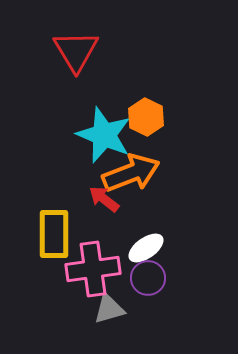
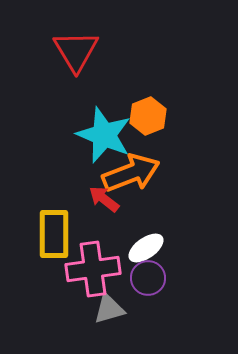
orange hexagon: moved 2 px right, 1 px up; rotated 12 degrees clockwise
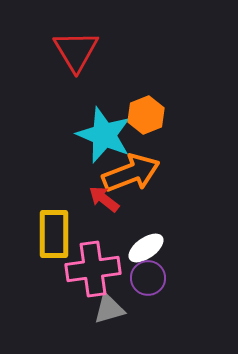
orange hexagon: moved 2 px left, 1 px up
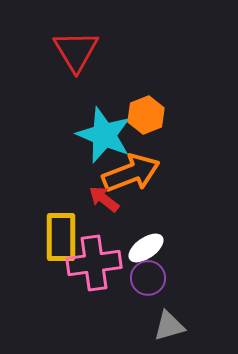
yellow rectangle: moved 7 px right, 3 px down
pink cross: moved 1 px right, 6 px up
gray triangle: moved 60 px right, 17 px down
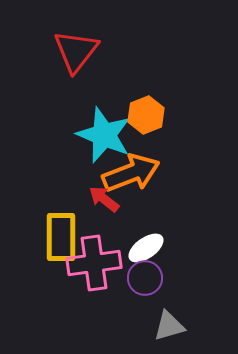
red triangle: rotated 9 degrees clockwise
purple circle: moved 3 px left
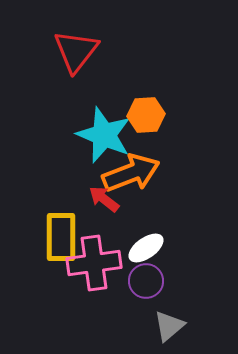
orange hexagon: rotated 18 degrees clockwise
purple circle: moved 1 px right, 3 px down
gray triangle: rotated 24 degrees counterclockwise
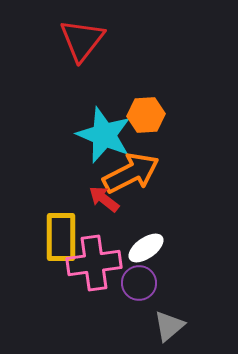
red triangle: moved 6 px right, 11 px up
orange arrow: rotated 6 degrees counterclockwise
purple circle: moved 7 px left, 2 px down
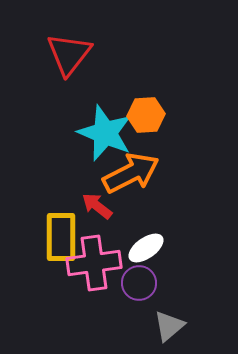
red triangle: moved 13 px left, 14 px down
cyan star: moved 1 px right, 2 px up
red arrow: moved 7 px left, 7 px down
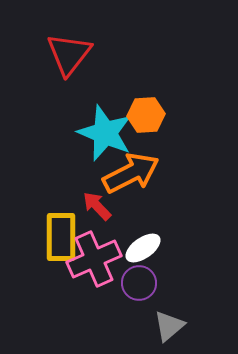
red arrow: rotated 8 degrees clockwise
white ellipse: moved 3 px left
pink cross: moved 4 px up; rotated 16 degrees counterclockwise
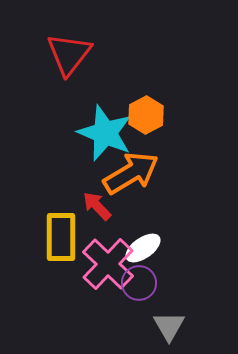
orange hexagon: rotated 24 degrees counterclockwise
orange arrow: rotated 4 degrees counterclockwise
pink cross: moved 14 px right, 5 px down; rotated 22 degrees counterclockwise
gray triangle: rotated 20 degrees counterclockwise
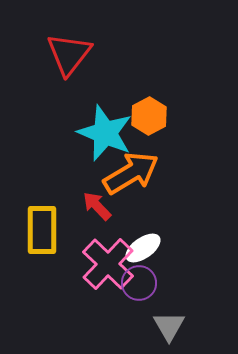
orange hexagon: moved 3 px right, 1 px down
yellow rectangle: moved 19 px left, 7 px up
